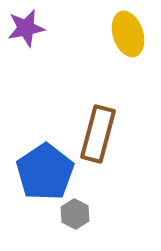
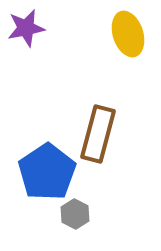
blue pentagon: moved 2 px right
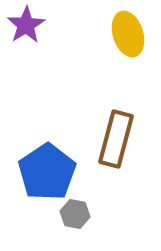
purple star: moved 3 px up; rotated 21 degrees counterclockwise
brown rectangle: moved 18 px right, 5 px down
gray hexagon: rotated 16 degrees counterclockwise
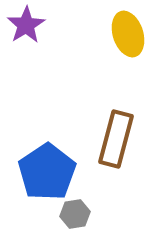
gray hexagon: rotated 20 degrees counterclockwise
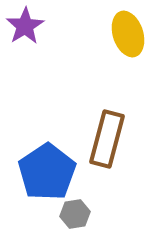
purple star: moved 1 px left, 1 px down
brown rectangle: moved 9 px left
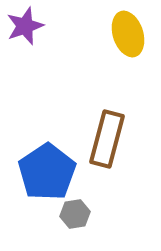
purple star: rotated 12 degrees clockwise
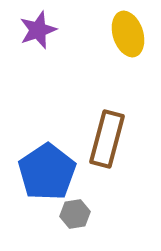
purple star: moved 13 px right, 4 px down
